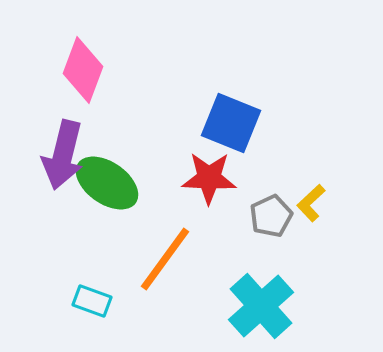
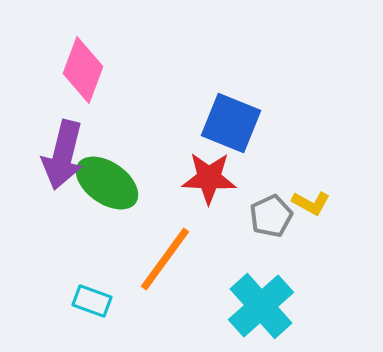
yellow L-shape: rotated 108 degrees counterclockwise
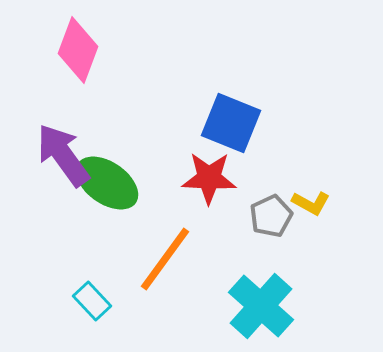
pink diamond: moved 5 px left, 20 px up
purple arrow: rotated 130 degrees clockwise
cyan rectangle: rotated 27 degrees clockwise
cyan cross: rotated 6 degrees counterclockwise
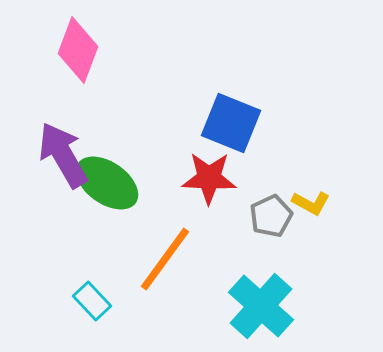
purple arrow: rotated 6 degrees clockwise
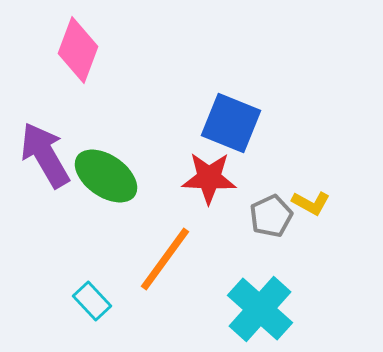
purple arrow: moved 18 px left
green ellipse: moved 1 px left, 7 px up
cyan cross: moved 1 px left, 3 px down
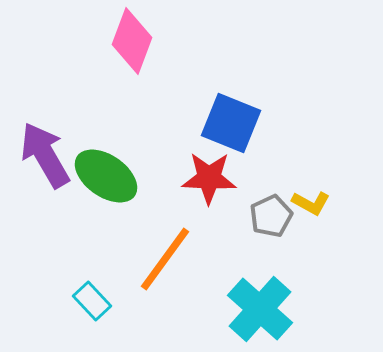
pink diamond: moved 54 px right, 9 px up
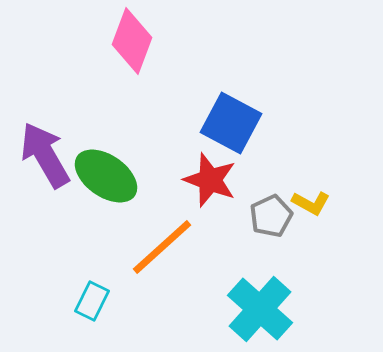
blue square: rotated 6 degrees clockwise
red star: moved 1 px right, 2 px down; rotated 18 degrees clockwise
orange line: moved 3 px left, 12 px up; rotated 12 degrees clockwise
cyan rectangle: rotated 69 degrees clockwise
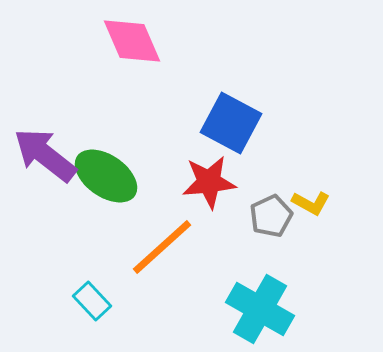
pink diamond: rotated 44 degrees counterclockwise
purple arrow: rotated 22 degrees counterclockwise
red star: moved 1 px left, 2 px down; rotated 26 degrees counterclockwise
cyan rectangle: rotated 69 degrees counterclockwise
cyan cross: rotated 12 degrees counterclockwise
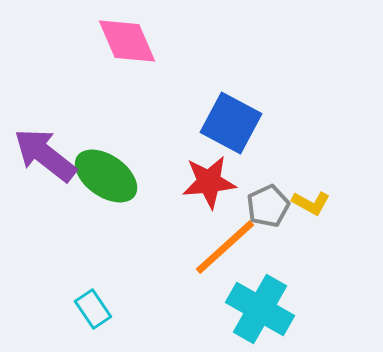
pink diamond: moved 5 px left
gray pentagon: moved 3 px left, 10 px up
orange line: moved 63 px right
cyan rectangle: moved 1 px right, 8 px down; rotated 9 degrees clockwise
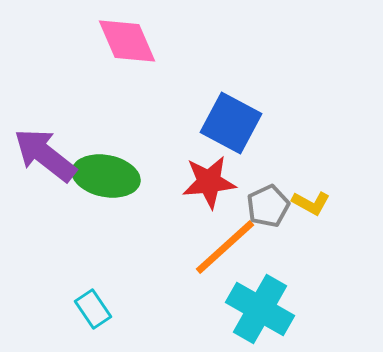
green ellipse: rotated 24 degrees counterclockwise
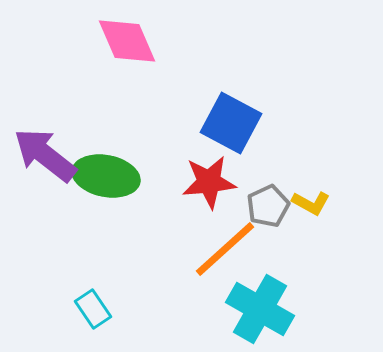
orange line: moved 2 px down
